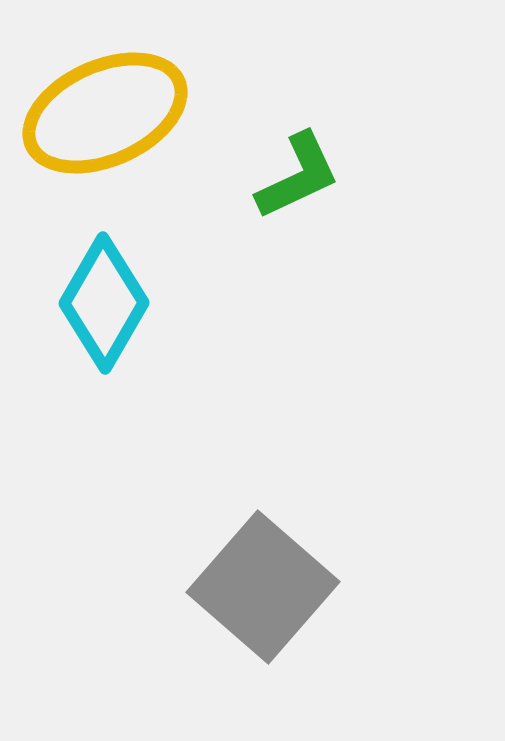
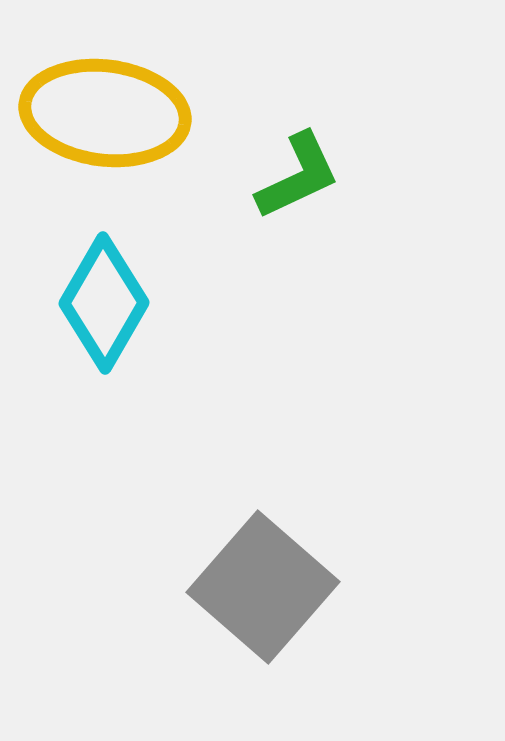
yellow ellipse: rotated 31 degrees clockwise
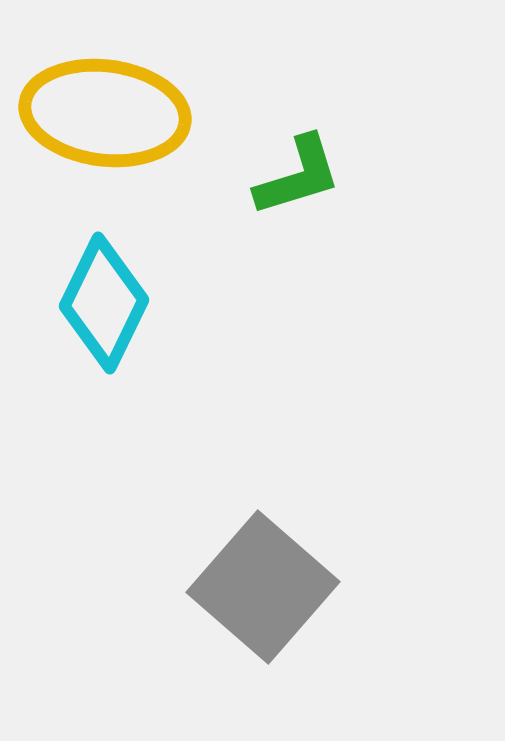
green L-shape: rotated 8 degrees clockwise
cyan diamond: rotated 4 degrees counterclockwise
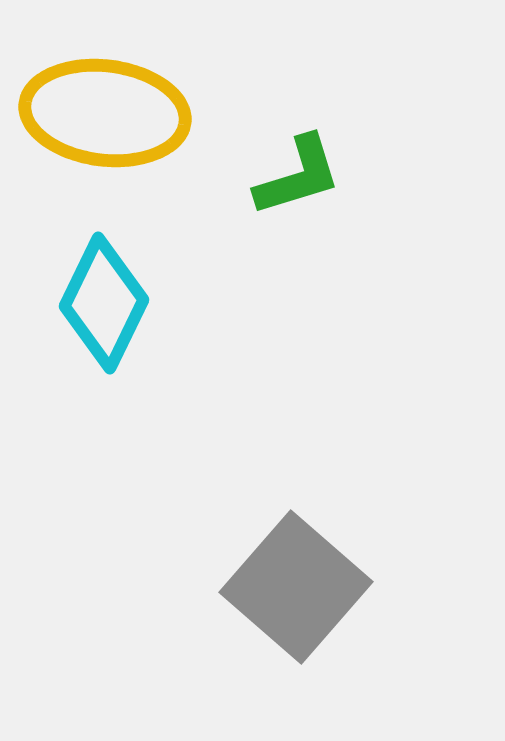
gray square: moved 33 px right
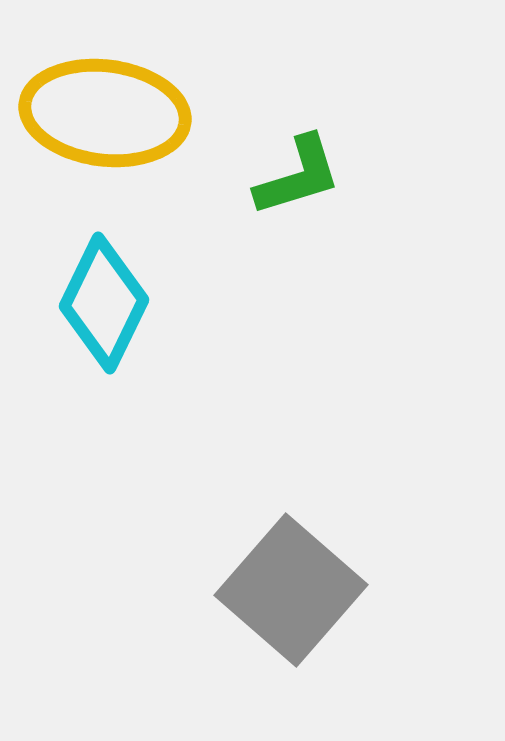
gray square: moved 5 px left, 3 px down
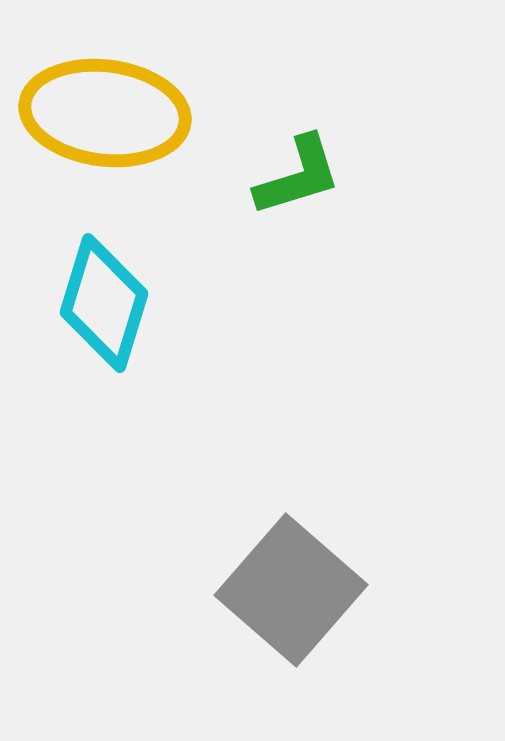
cyan diamond: rotated 9 degrees counterclockwise
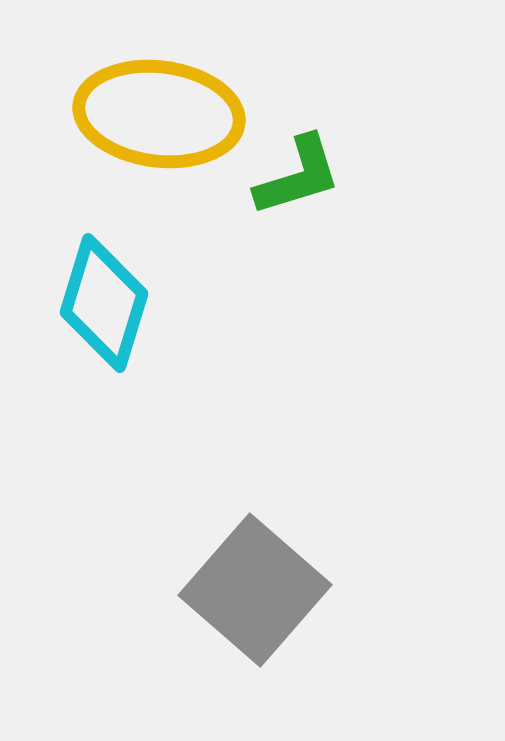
yellow ellipse: moved 54 px right, 1 px down
gray square: moved 36 px left
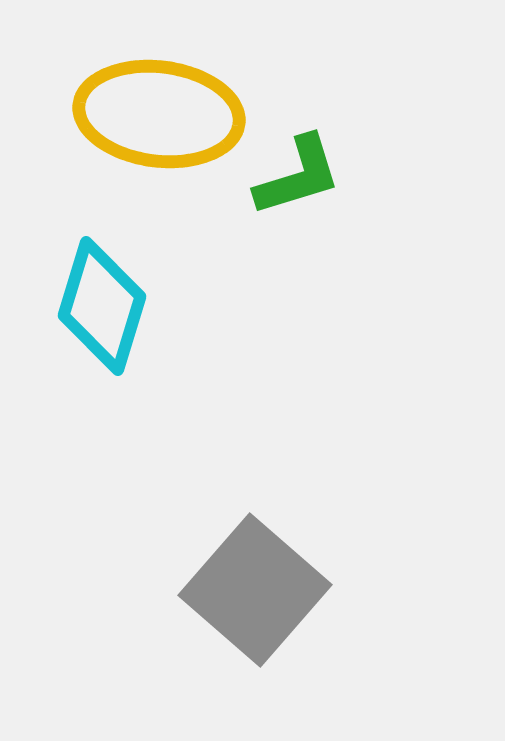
cyan diamond: moved 2 px left, 3 px down
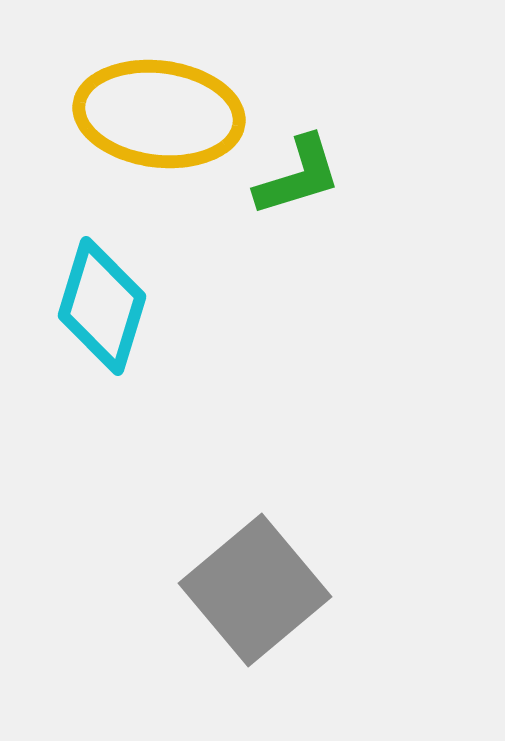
gray square: rotated 9 degrees clockwise
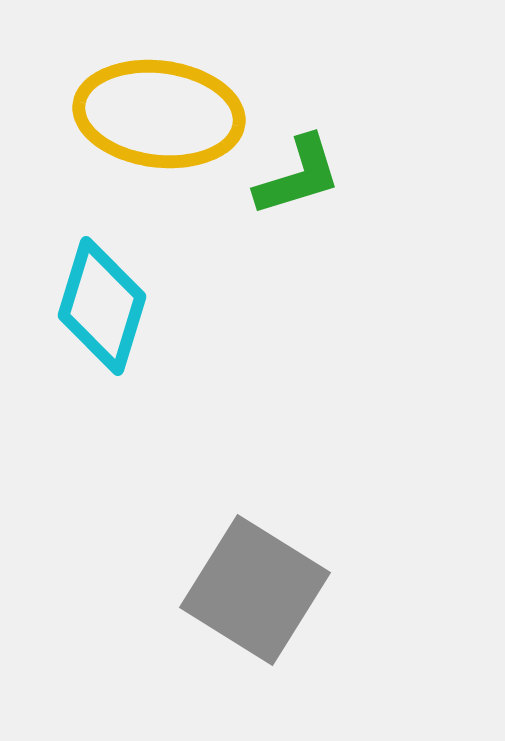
gray square: rotated 18 degrees counterclockwise
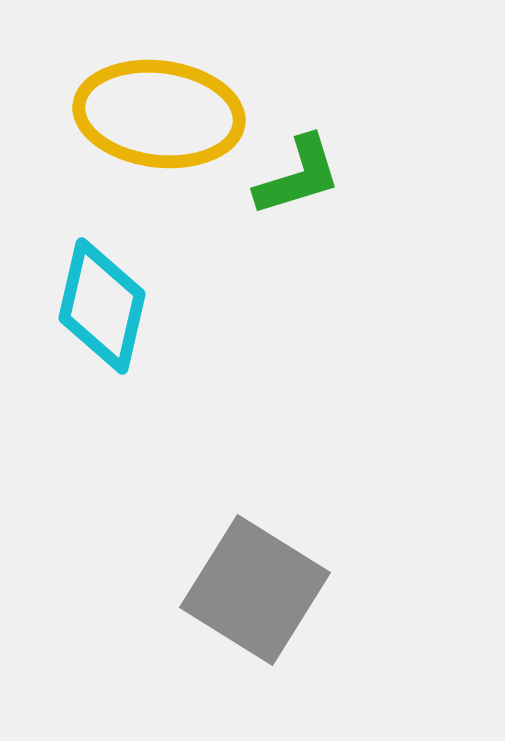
cyan diamond: rotated 4 degrees counterclockwise
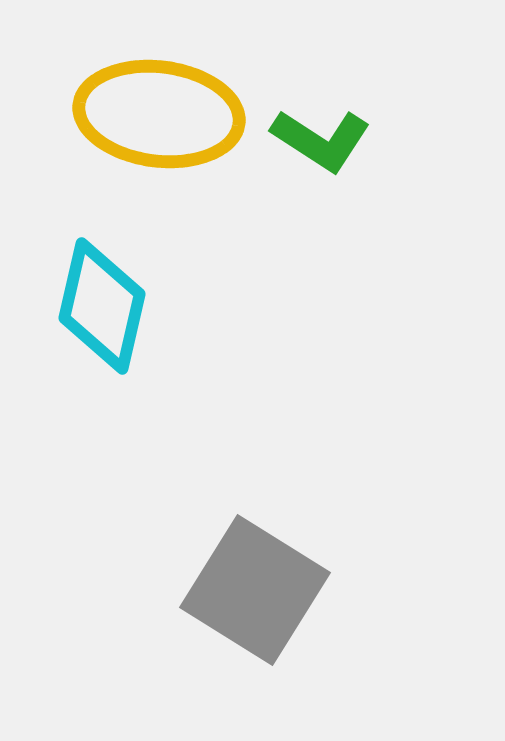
green L-shape: moved 23 px right, 36 px up; rotated 50 degrees clockwise
